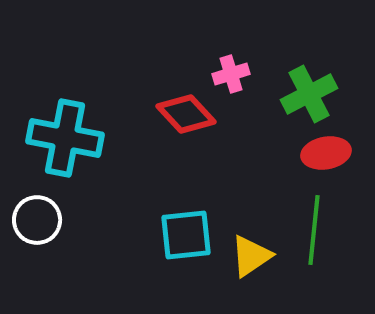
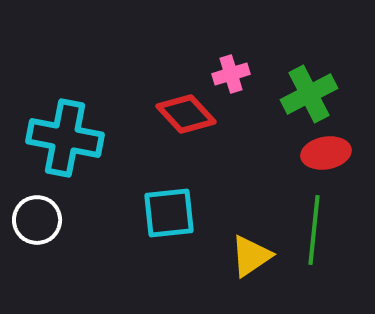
cyan square: moved 17 px left, 22 px up
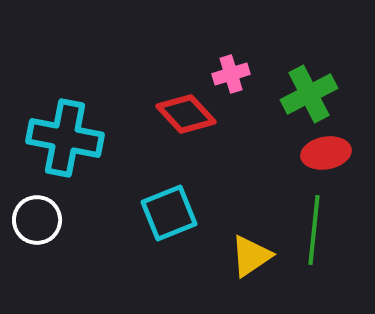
cyan square: rotated 16 degrees counterclockwise
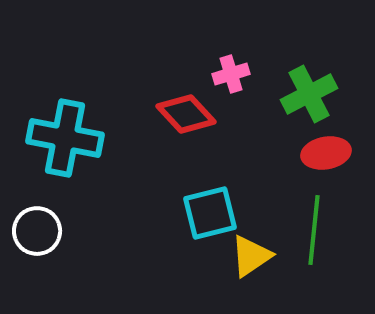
cyan square: moved 41 px right; rotated 8 degrees clockwise
white circle: moved 11 px down
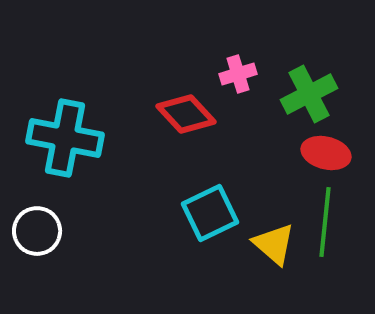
pink cross: moved 7 px right
red ellipse: rotated 24 degrees clockwise
cyan square: rotated 12 degrees counterclockwise
green line: moved 11 px right, 8 px up
yellow triangle: moved 23 px right, 12 px up; rotated 45 degrees counterclockwise
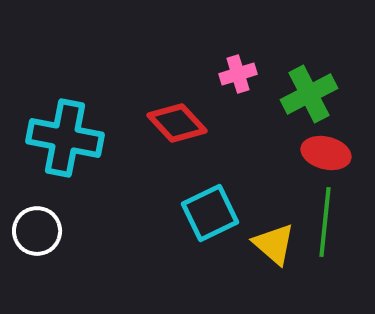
red diamond: moved 9 px left, 9 px down
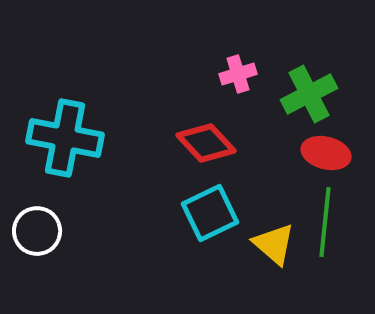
red diamond: moved 29 px right, 20 px down
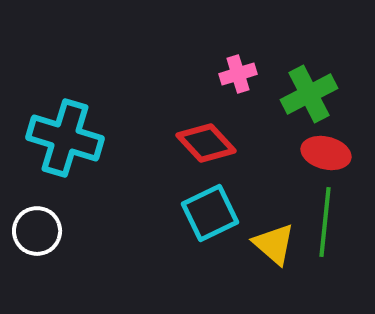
cyan cross: rotated 6 degrees clockwise
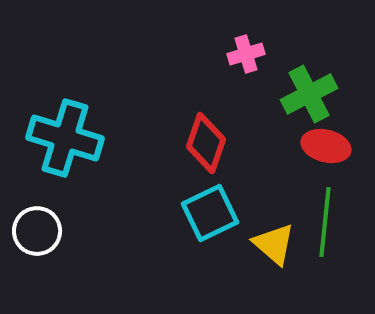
pink cross: moved 8 px right, 20 px up
red diamond: rotated 62 degrees clockwise
red ellipse: moved 7 px up
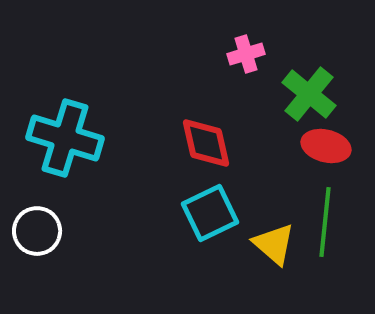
green cross: rotated 24 degrees counterclockwise
red diamond: rotated 32 degrees counterclockwise
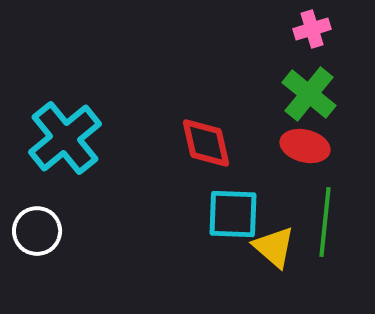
pink cross: moved 66 px right, 25 px up
cyan cross: rotated 34 degrees clockwise
red ellipse: moved 21 px left
cyan square: moved 23 px right, 1 px down; rotated 28 degrees clockwise
yellow triangle: moved 3 px down
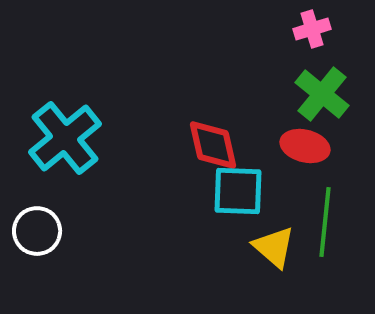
green cross: moved 13 px right
red diamond: moved 7 px right, 2 px down
cyan square: moved 5 px right, 23 px up
